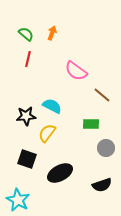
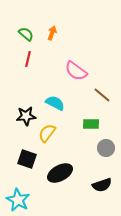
cyan semicircle: moved 3 px right, 3 px up
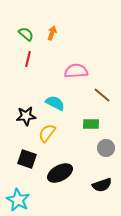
pink semicircle: rotated 140 degrees clockwise
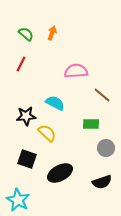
red line: moved 7 px left, 5 px down; rotated 14 degrees clockwise
yellow semicircle: rotated 96 degrees clockwise
black semicircle: moved 3 px up
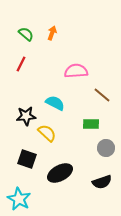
cyan star: moved 1 px right, 1 px up
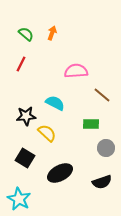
black square: moved 2 px left, 1 px up; rotated 12 degrees clockwise
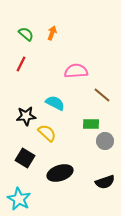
gray circle: moved 1 px left, 7 px up
black ellipse: rotated 10 degrees clockwise
black semicircle: moved 3 px right
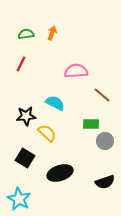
green semicircle: rotated 49 degrees counterclockwise
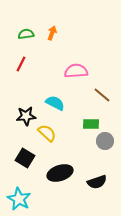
black semicircle: moved 8 px left
